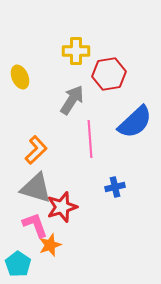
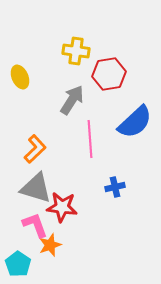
yellow cross: rotated 8 degrees clockwise
orange L-shape: moved 1 px left, 1 px up
red star: rotated 24 degrees clockwise
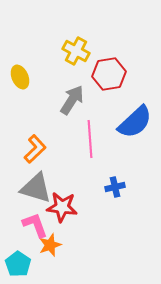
yellow cross: rotated 20 degrees clockwise
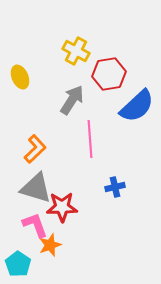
blue semicircle: moved 2 px right, 16 px up
red star: rotated 8 degrees counterclockwise
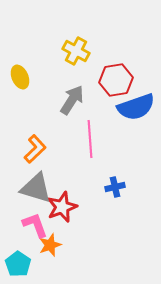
red hexagon: moved 7 px right, 6 px down
blue semicircle: moved 1 px left, 1 px down; rotated 24 degrees clockwise
red star: rotated 20 degrees counterclockwise
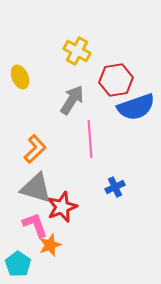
yellow cross: moved 1 px right
blue cross: rotated 12 degrees counterclockwise
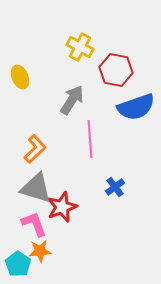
yellow cross: moved 3 px right, 4 px up
red hexagon: moved 10 px up; rotated 20 degrees clockwise
blue cross: rotated 12 degrees counterclockwise
pink L-shape: moved 1 px left, 1 px up
orange star: moved 10 px left, 6 px down; rotated 15 degrees clockwise
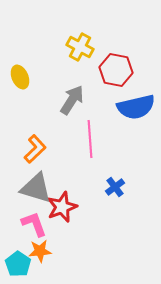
blue semicircle: rotated 6 degrees clockwise
